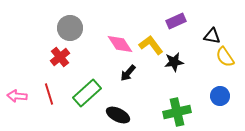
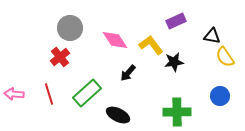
pink diamond: moved 5 px left, 4 px up
pink arrow: moved 3 px left, 2 px up
green cross: rotated 12 degrees clockwise
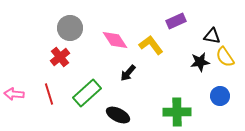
black star: moved 26 px right
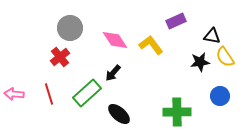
black arrow: moved 15 px left
black ellipse: moved 1 px right, 1 px up; rotated 15 degrees clockwise
